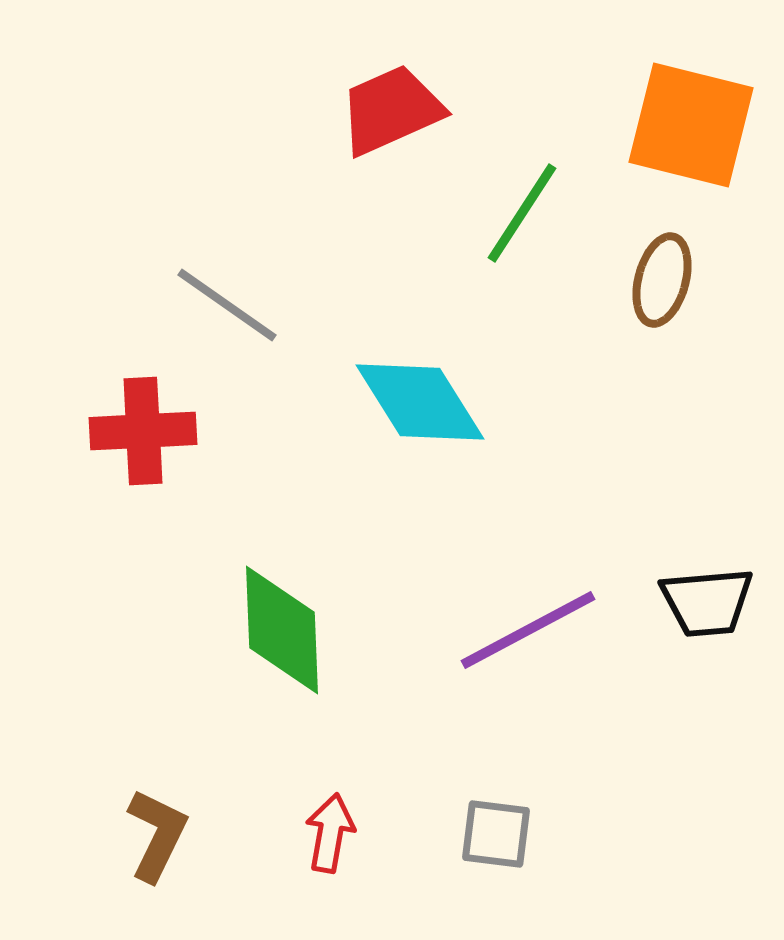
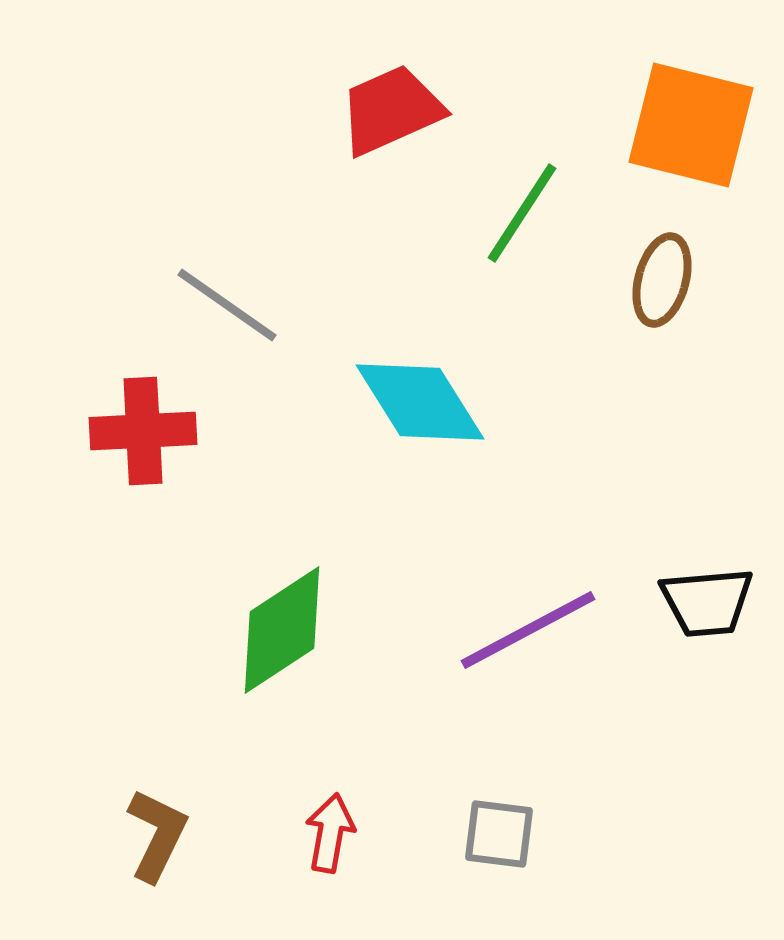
green diamond: rotated 59 degrees clockwise
gray square: moved 3 px right
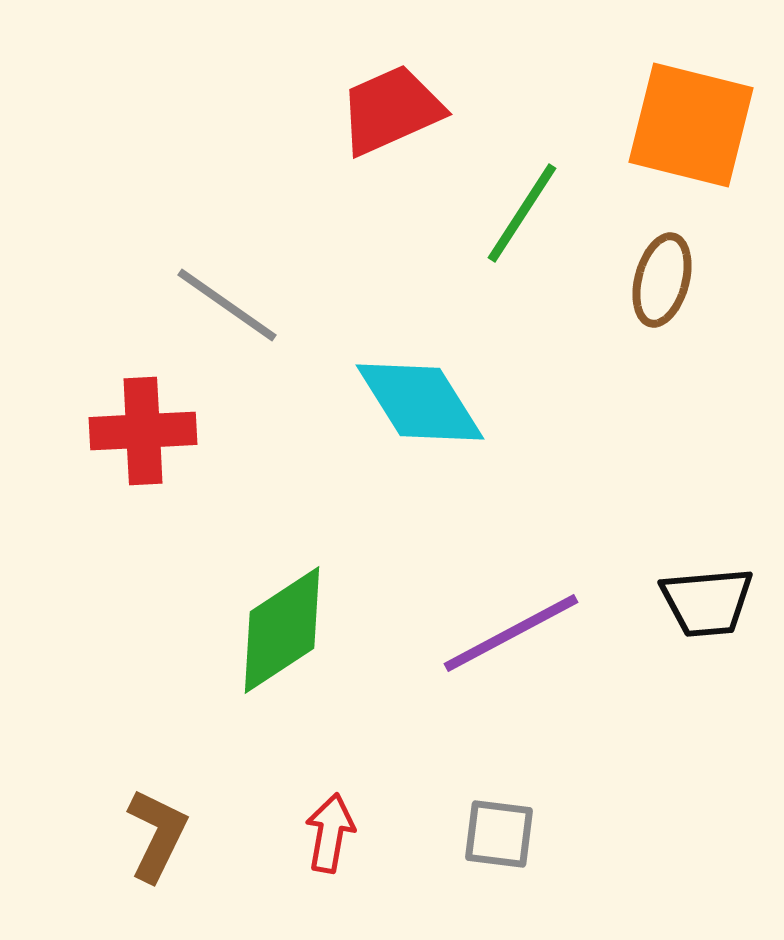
purple line: moved 17 px left, 3 px down
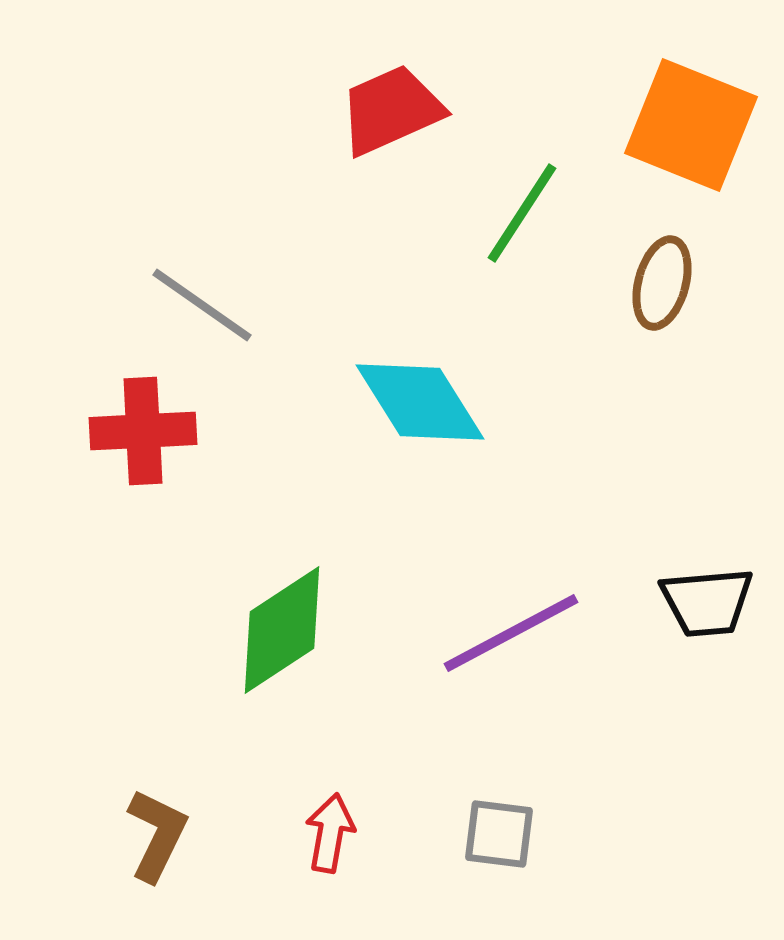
orange square: rotated 8 degrees clockwise
brown ellipse: moved 3 px down
gray line: moved 25 px left
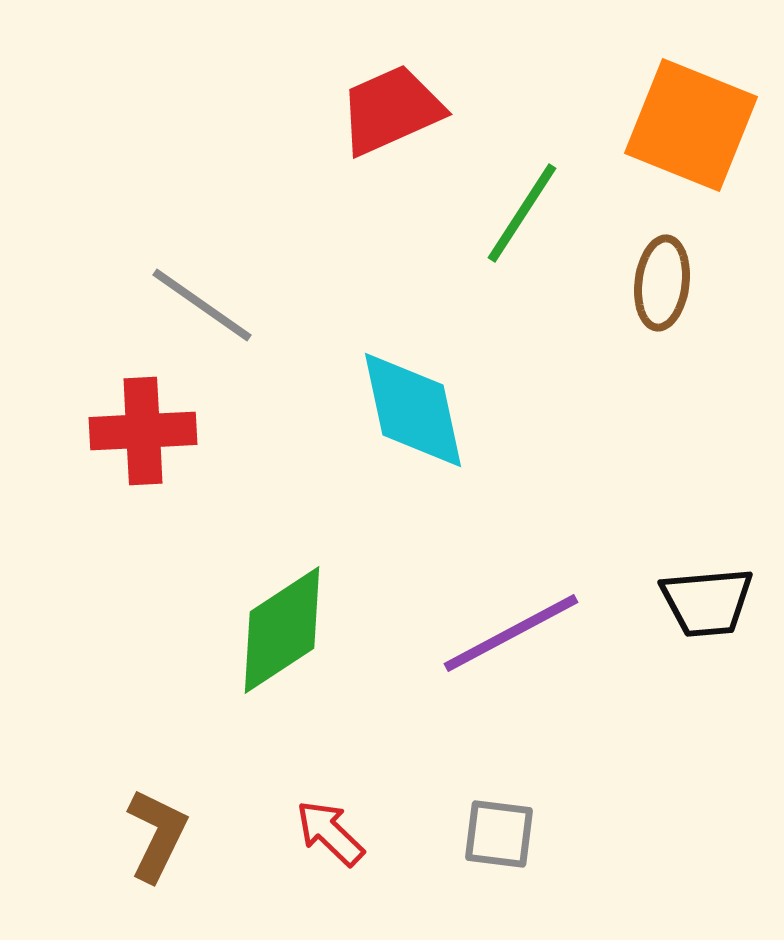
brown ellipse: rotated 8 degrees counterclockwise
cyan diamond: moved 7 px left, 8 px down; rotated 20 degrees clockwise
red arrow: rotated 56 degrees counterclockwise
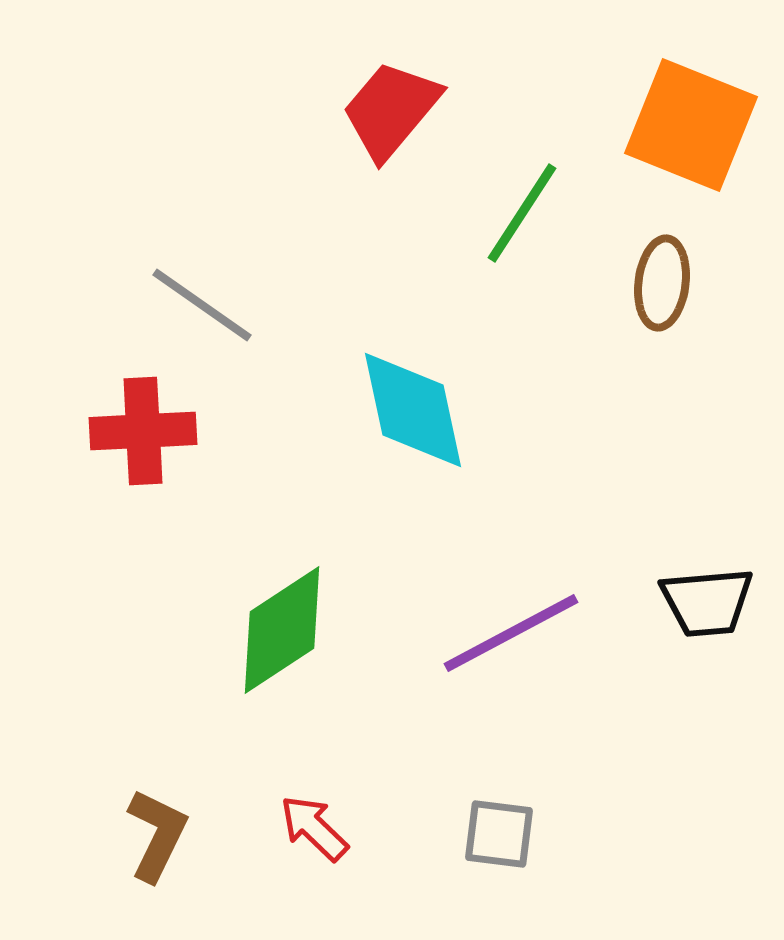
red trapezoid: rotated 26 degrees counterclockwise
red arrow: moved 16 px left, 5 px up
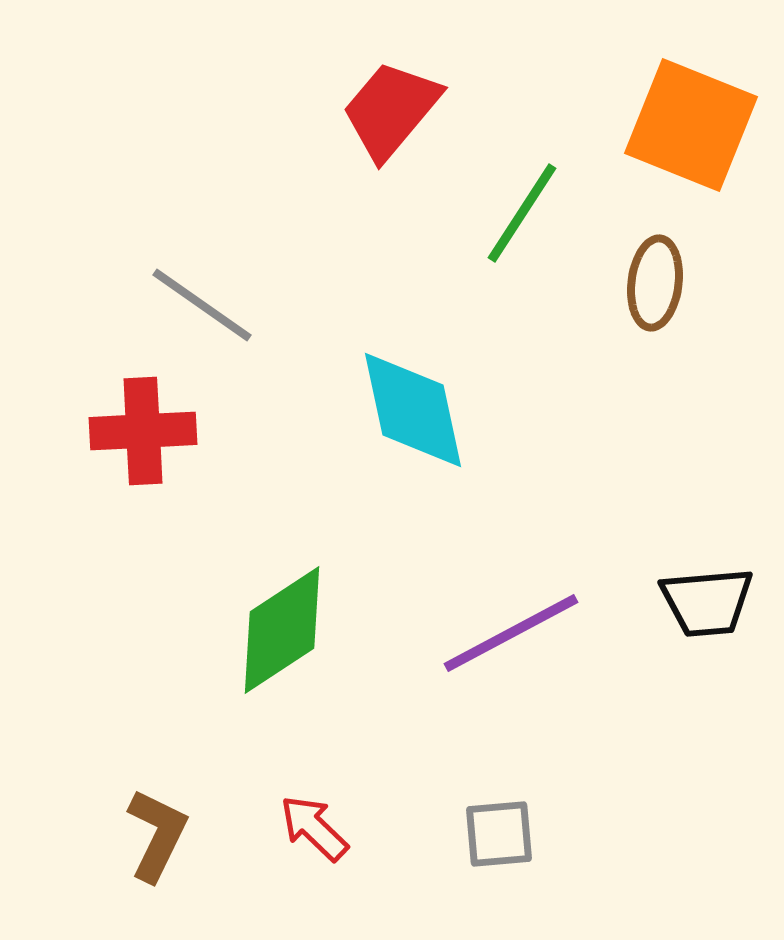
brown ellipse: moved 7 px left
gray square: rotated 12 degrees counterclockwise
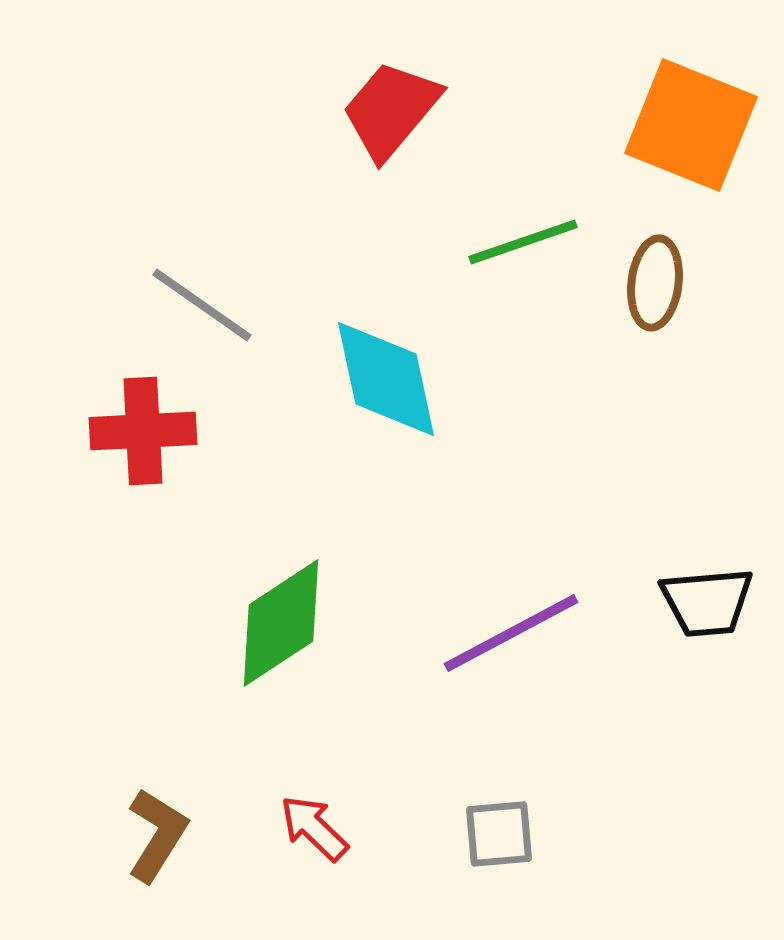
green line: moved 1 px right, 29 px down; rotated 38 degrees clockwise
cyan diamond: moved 27 px left, 31 px up
green diamond: moved 1 px left, 7 px up
brown L-shape: rotated 6 degrees clockwise
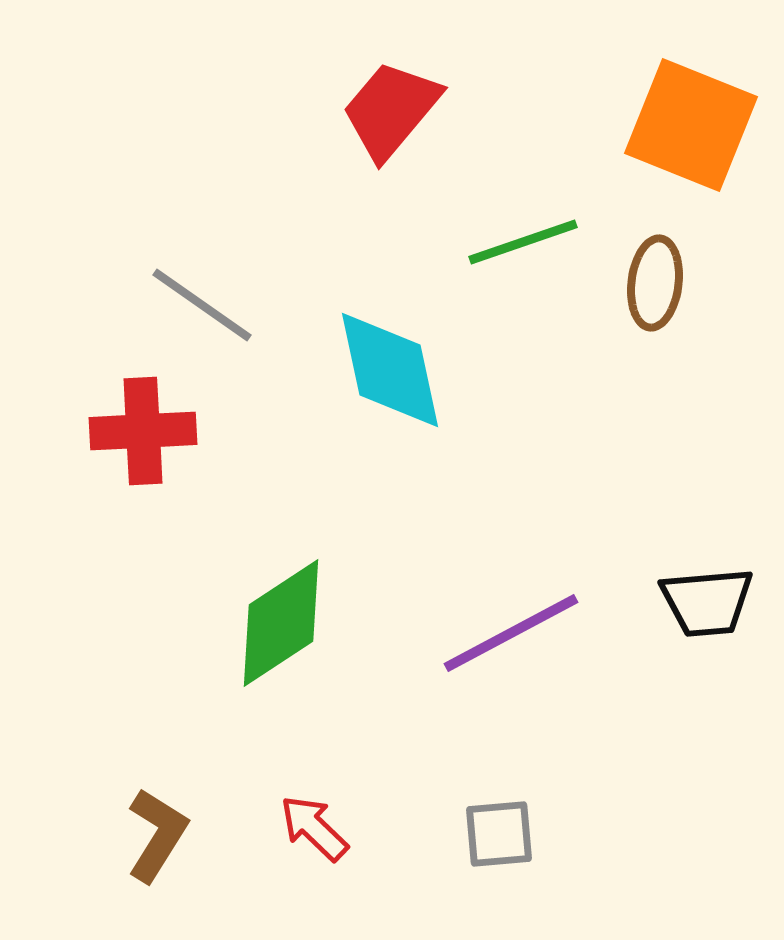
cyan diamond: moved 4 px right, 9 px up
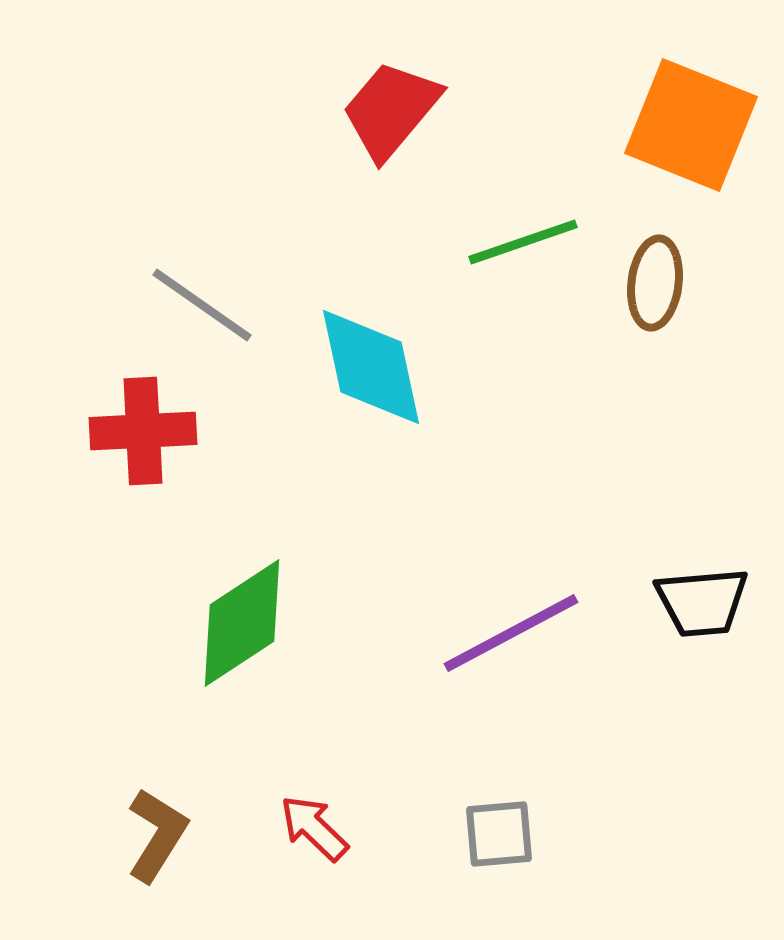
cyan diamond: moved 19 px left, 3 px up
black trapezoid: moved 5 px left
green diamond: moved 39 px left
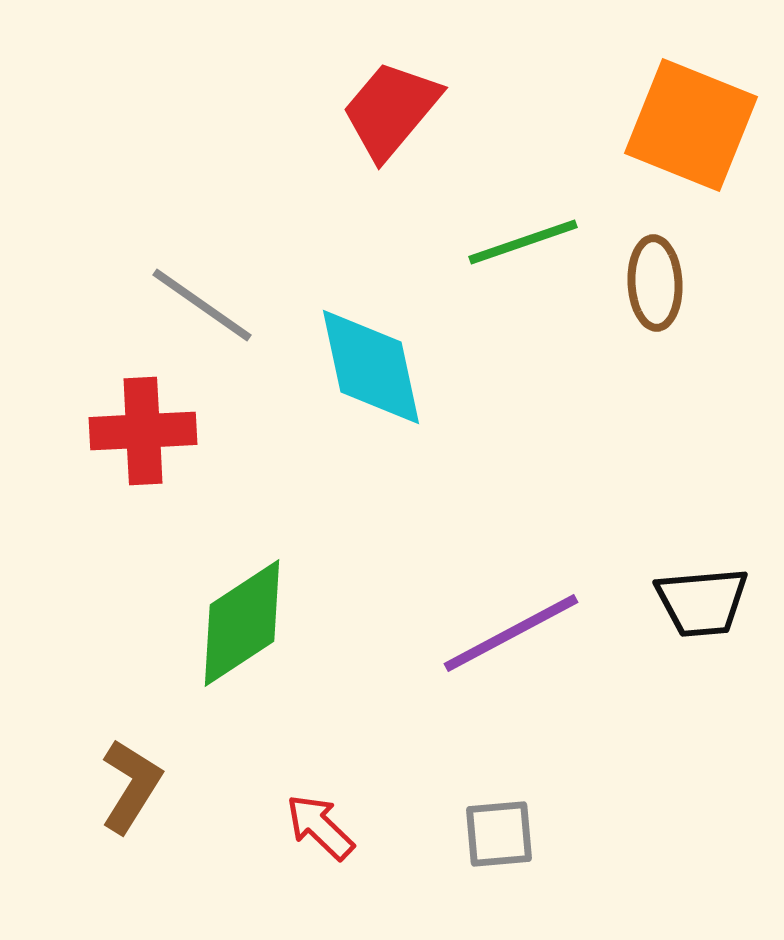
brown ellipse: rotated 10 degrees counterclockwise
red arrow: moved 6 px right, 1 px up
brown L-shape: moved 26 px left, 49 px up
